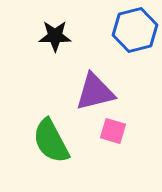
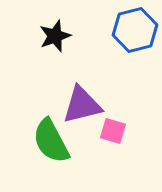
black star: rotated 20 degrees counterclockwise
purple triangle: moved 13 px left, 13 px down
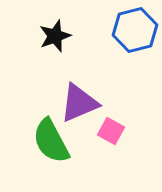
purple triangle: moved 3 px left, 2 px up; rotated 9 degrees counterclockwise
pink square: moved 2 px left; rotated 12 degrees clockwise
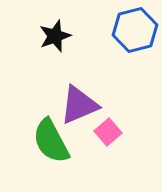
purple triangle: moved 2 px down
pink square: moved 3 px left, 1 px down; rotated 20 degrees clockwise
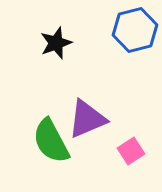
black star: moved 1 px right, 7 px down
purple triangle: moved 8 px right, 14 px down
pink square: moved 23 px right, 19 px down; rotated 8 degrees clockwise
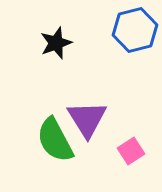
purple triangle: rotated 39 degrees counterclockwise
green semicircle: moved 4 px right, 1 px up
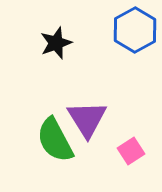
blue hexagon: rotated 15 degrees counterclockwise
